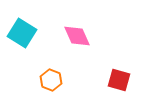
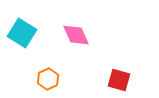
pink diamond: moved 1 px left, 1 px up
orange hexagon: moved 3 px left, 1 px up; rotated 15 degrees clockwise
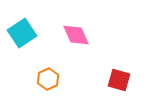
cyan square: rotated 24 degrees clockwise
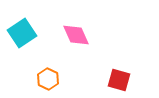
orange hexagon: rotated 10 degrees counterclockwise
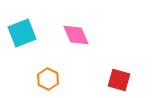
cyan square: rotated 12 degrees clockwise
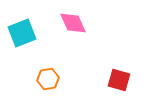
pink diamond: moved 3 px left, 12 px up
orange hexagon: rotated 25 degrees clockwise
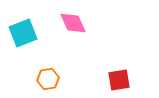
cyan square: moved 1 px right
red square: rotated 25 degrees counterclockwise
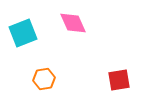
orange hexagon: moved 4 px left
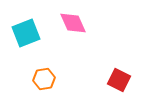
cyan square: moved 3 px right
red square: rotated 35 degrees clockwise
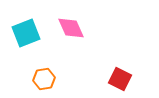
pink diamond: moved 2 px left, 5 px down
red square: moved 1 px right, 1 px up
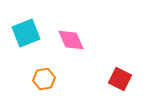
pink diamond: moved 12 px down
